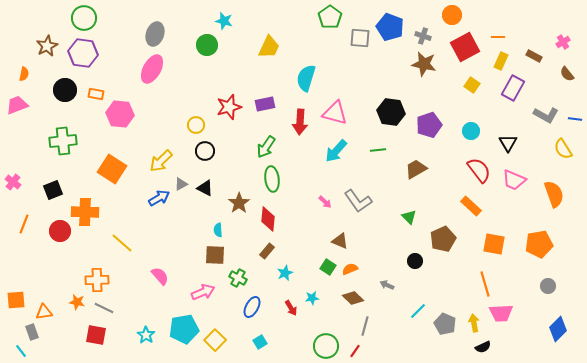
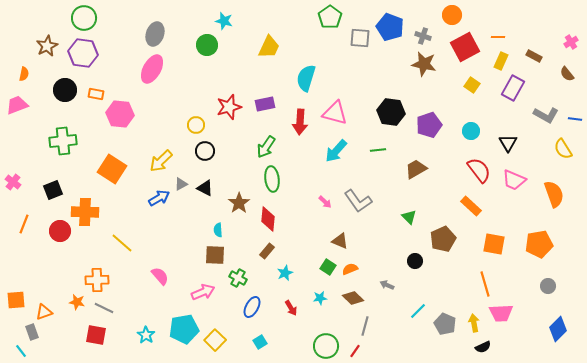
pink cross at (563, 42): moved 8 px right
cyan star at (312, 298): moved 8 px right
orange triangle at (44, 312): rotated 12 degrees counterclockwise
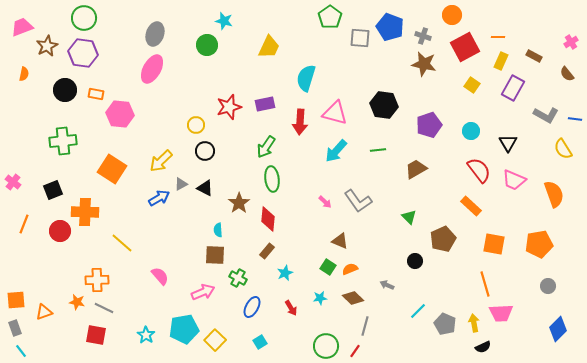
pink trapezoid at (17, 105): moved 5 px right, 78 px up
black hexagon at (391, 112): moved 7 px left, 7 px up
gray rectangle at (32, 332): moved 17 px left, 4 px up
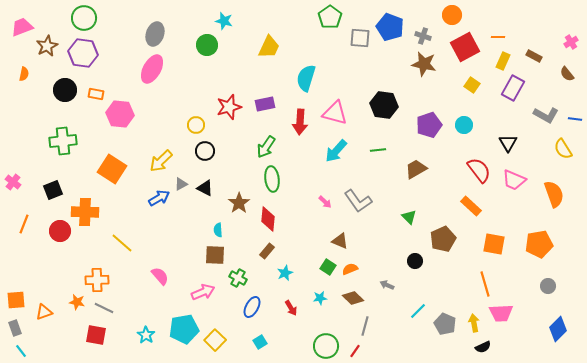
yellow rectangle at (501, 61): moved 2 px right
cyan circle at (471, 131): moved 7 px left, 6 px up
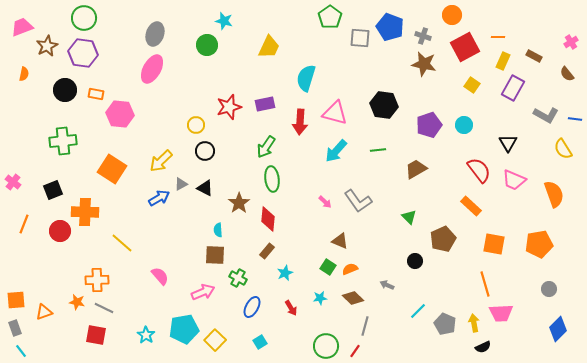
gray circle at (548, 286): moved 1 px right, 3 px down
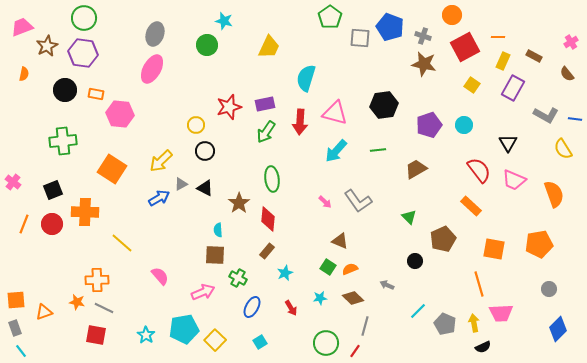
black hexagon at (384, 105): rotated 16 degrees counterclockwise
green arrow at (266, 147): moved 15 px up
red circle at (60, 231): moved 8 px left, 7 px up
orange square at (494, 244): moved 5 px down
orange line at (485, 284): moved 6 px left
green circle at (326, 346): moved 3 px up
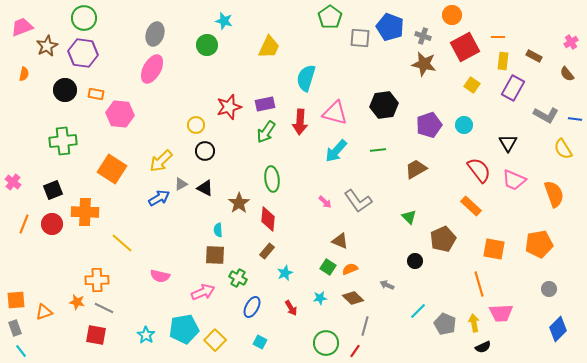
yellow rectangle at (503, 61): rotated 18 degrees counterclockwise
pink semicircle at (160, 276): rotated 144 degrees clockwise
cyan square at (260, 342): rotated 32 degrees counterclockwise
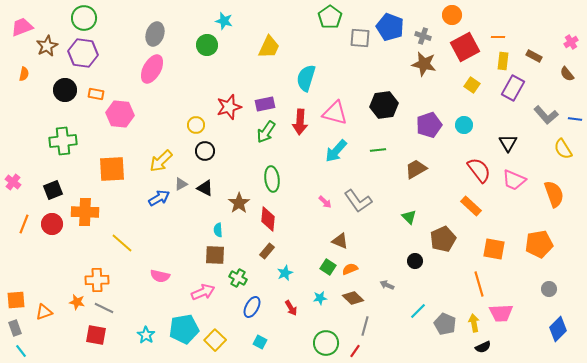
gray L-shape at (546, 115): rotated 20 degrees clockwise
orange square at (112, 169): rotated 36 degrees counterclockwise
